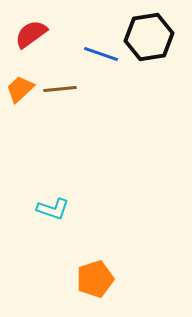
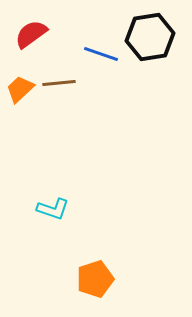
black hexagon: moved 1 px right
brown line: moved 1 px left, 6 px up
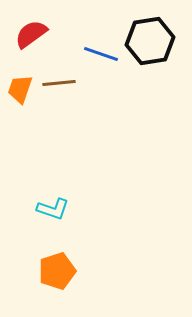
black hexagon: moved 4 px down
orange trapezoid: rotated 28 degrees counterclockwise
orange pentagon: moved 38 px left, 8 px up
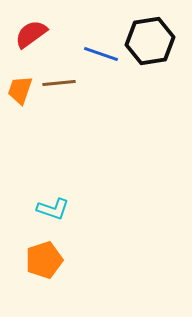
orange trapezoid: moved 1 px down
orange pentagon: moved 13 px left, 11 px up
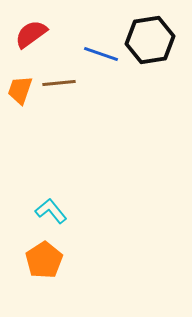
black hexagon: moved 1 px up
cyan L-shape: moved 2 px left, 2 px down; rotated 148 degrees counterclockwise
orange pentagon: rotated 15 degrees counterclockwise
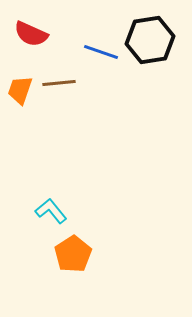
red semicircle: rotated 120 degrees counterclockwise
blue line: moved 2 px up
orange pentagon: moved 29 px right, 6 px up
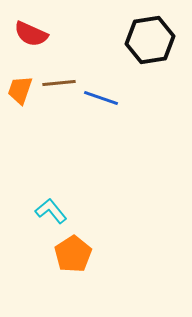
blue line: moved 46 px down
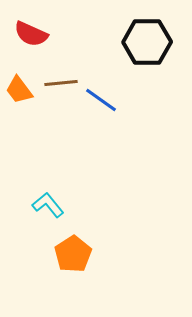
black hexagon: moved 3 px left, 2 px down; rotated 9 degrees clockwise
brown line: moved 2 px right
orange trapezoid: moved 1 px left; rotated 56 degrees counterclockwise
blue line: moved 2 px down; rotated 16 degrees clockwise
cyan L-shape: moved 3 px left, 6 px up
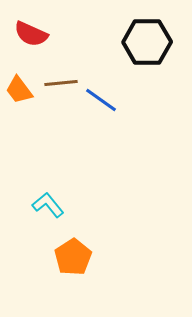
orange pentagon: moved 3 px down
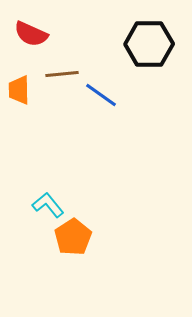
black hexagon: moved 2 px right, 2 px down
brown line: moved 1 px right, 9 px up
orange trapezoid: rotated 36 degrees clockwise
blue line: moved 5 px up
orange pentagon: moved 20 px up
